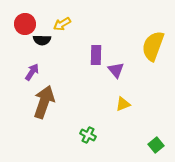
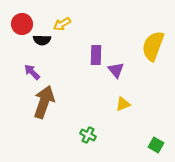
red circle: moved 3 px left
purple arrow: rotated 78 degrees counterclockwise
green square: rotated 21 degrees counterclockwise
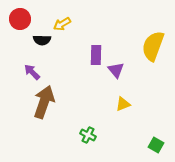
red circle: moved 2 px left, 5 px up
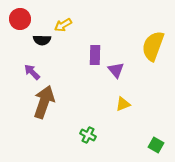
yellow arrow: moved 1 px right, 1 px down
purple rectangle: moved 1 px left
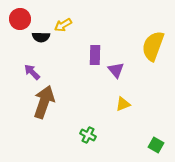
black semicircle: moved 1 px left, 3 px up
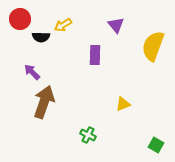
purple triangle: moved 45 px up
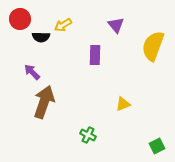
green square: moved 1 px right, 1 px down; rotated 35 degrees clockwise
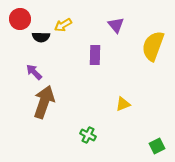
purple arrow: moved 2 px right
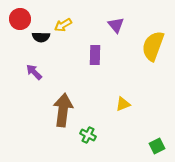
brown arrow: moved 19 px right, 8 px down; rotated 12 degrees counterclockwise
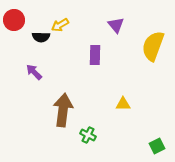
red circle: moved 6 px left, 1 px down
yellow arrow: moved 3 px left
yellow triangle: rotated 21 degrees clockwise
